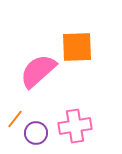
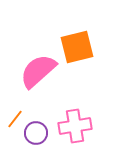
orange square: rotated 12 degrees counterclockwise
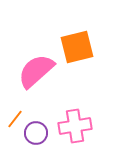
pink semicircle: moved 2 px left
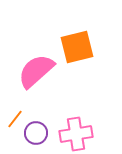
pink cross: moved 1 px right, 8 px down
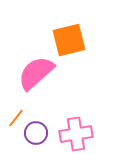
orange square: moved 8 px left, 7 px up
pink semicircle: moved 2 px down
orange line: moved 1 px right, 1 px up
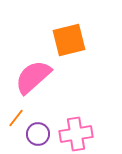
pink semicircle: moved 3 px left, 4 px down
purple circle: moved 2 px right, 1 px down
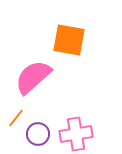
orange square: rotated 24 degrees clockwise
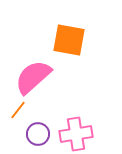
orange line: moved 2 px right, 8 px up
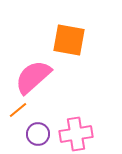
orange line: rotated 12 degrees clockwise
